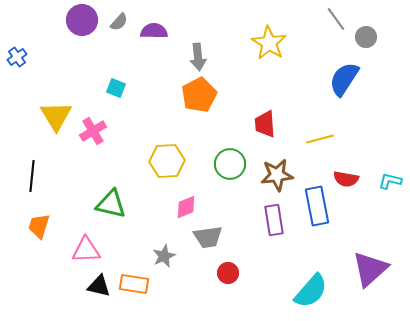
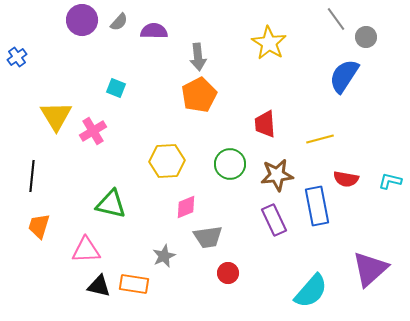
blue semicircle: moved 3 px up
purple rectangle: rotated 16 degrees counterclockwise
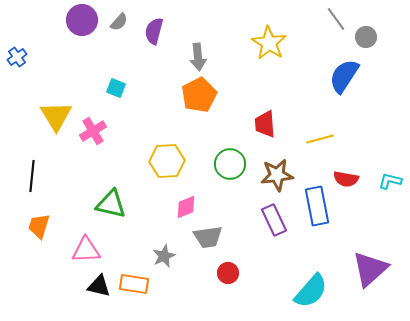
purple semicircle: rotated 76 degrees counterclockwise
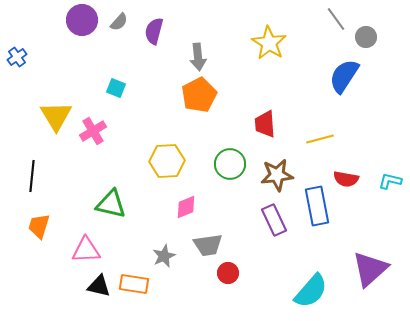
gray trapezoid: moved 8 px down
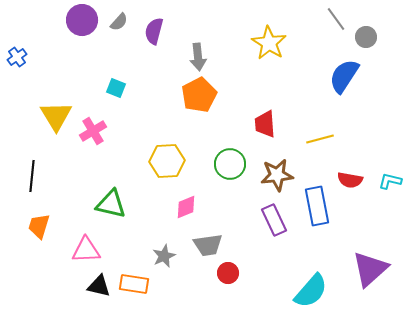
red semicircle: moved 4 px right, 1 px down
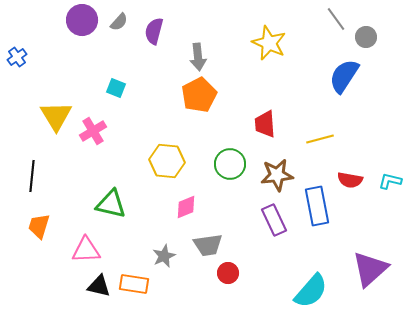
yellow star: rotated 8 degrees counterclockwise
yellow hexagon: rotated 8 degrees clockwise
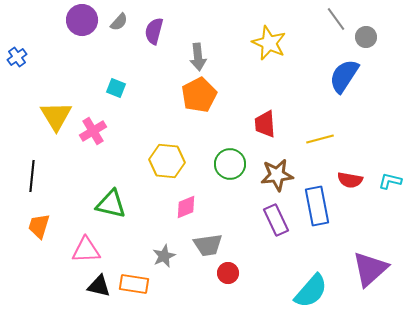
purple rectangle: moved 2 px right
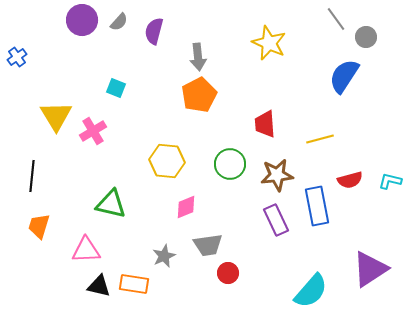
red semicircle: rotated 25 degrees counterclockwise
purple triangle: rotated 9 degrees clockwise
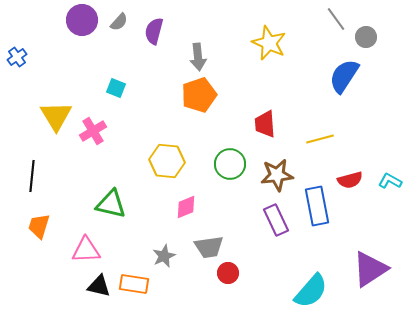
orange pentagon: rotated 8 degrees clockwise
cyan L-shape: rotated 15 degrees clockwise
gray trapezoid: moved 1 px right, 2 px down
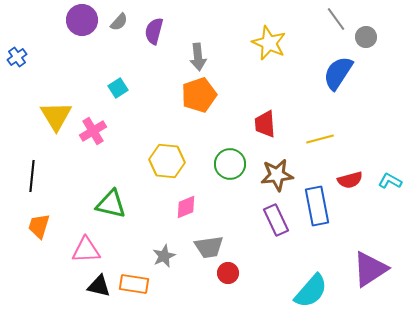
blue semicircle: moved 6 px left, 3 px up
cyan square: moved 2 px right; rotated 36 degrees clockwise
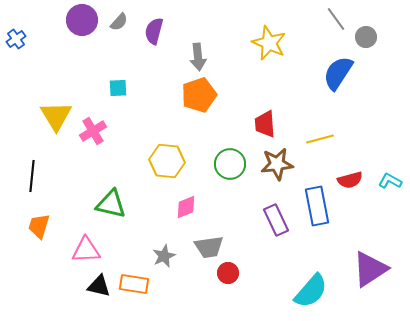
blue cross: moved 1 px left, 18 px up
cyan square: rotated 30 degrees clockwise
brown star: moved 11 px up
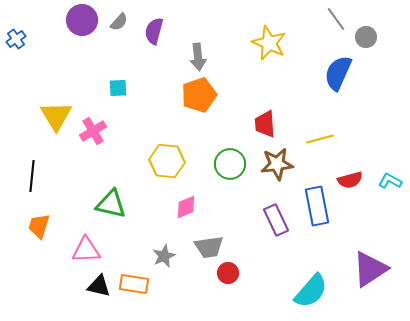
blue semicircle: rotated 9 degrees counterclockwise
